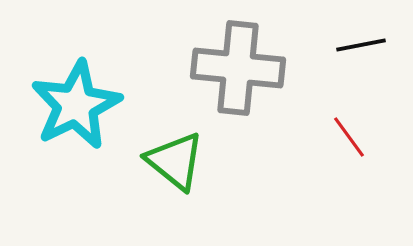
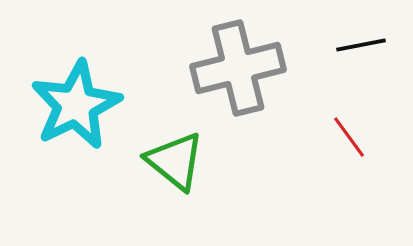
gray cross: rotated 20 degrees counterclockwise
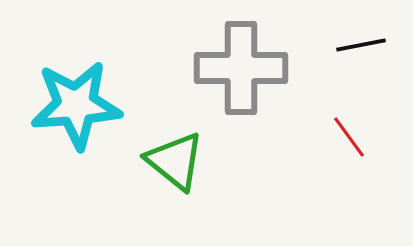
gray cross: moved 3 px right; rotated 14 degrees clockwise
cyan star: rotated 22 degrees clockwise
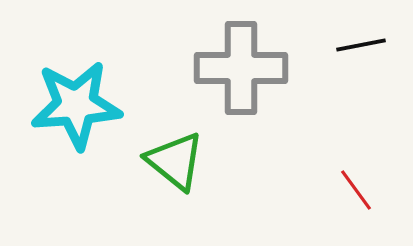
red line: moved 7 px right, 53 px down
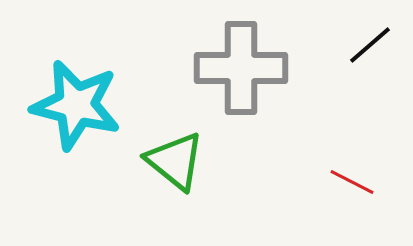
black line: moved 9 px right; rotated 30 degrees counterclockwise
cyan star: rotated 18 degrees clockwise
red line: moved 4 px left, 8 px up; rotated 27 degrees counterclockwise
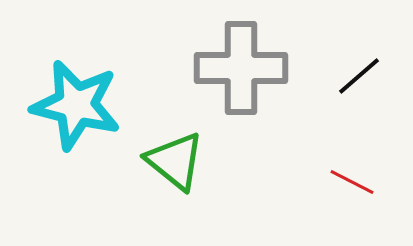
black line: moved 11 px left, 31 px down
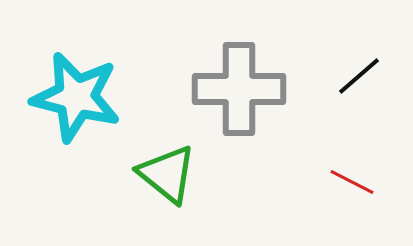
gray cross: moved 2 px left, 21 px down
cyan star: moved 8 px up
green triangle: moved 8 px left, 13 px down
